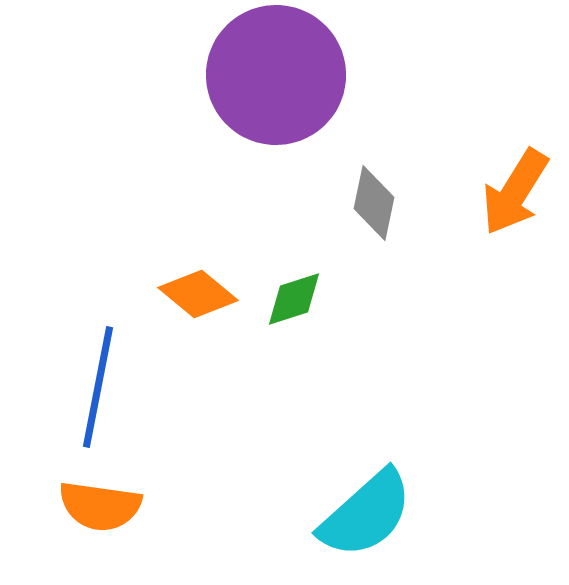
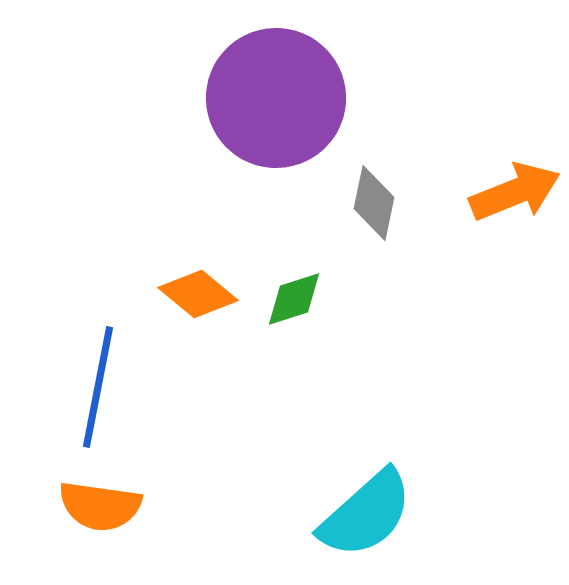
purple circle: moved 23 px down
orange arrow: rotated 144 degrees counterclockwise
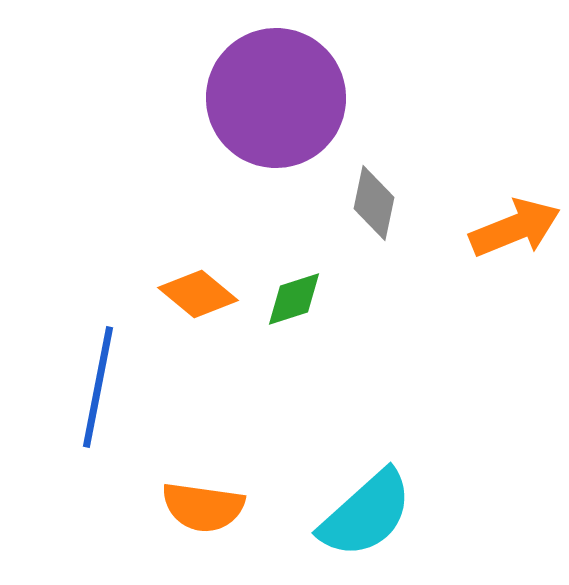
orange arrow: moved 36 px down
orange semicircle: moved 103 px right, 1 px down
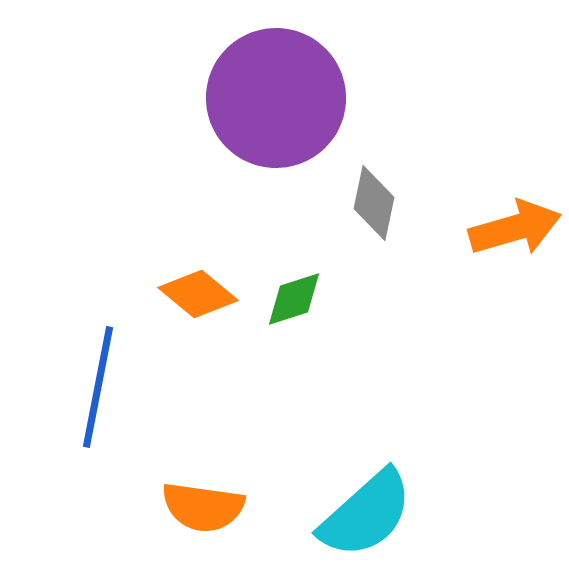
orange arrow: rotated 6 degrees clockwise
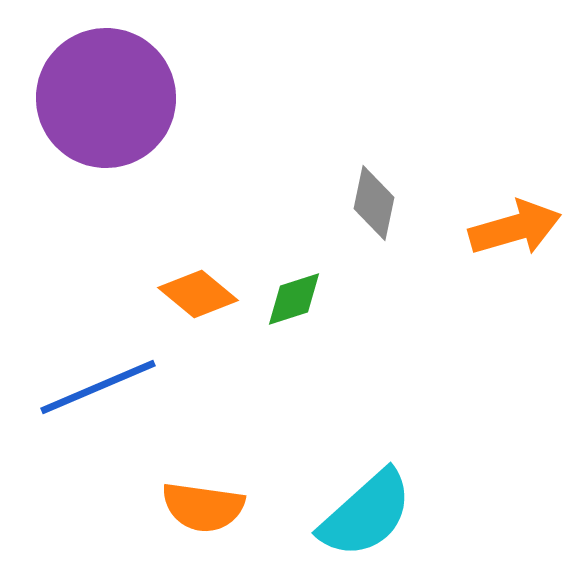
purple circle: moved 170 px left
blue line: rotated 56 degrees clockwise
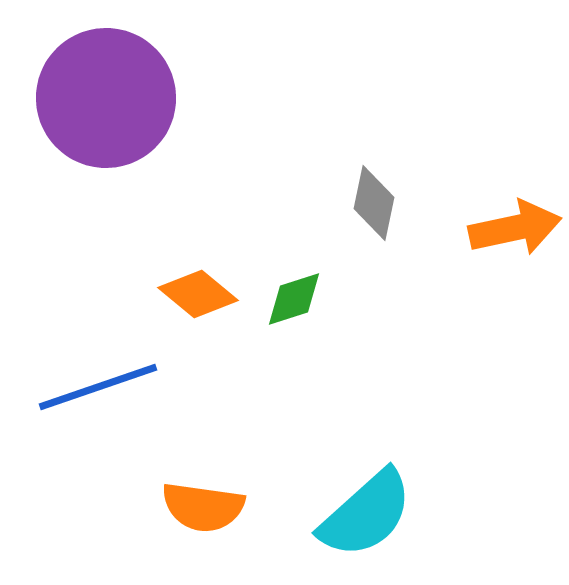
orange arrow: rotated 4 degrees clockwise
blue line: rotated 4 degrees clockwise
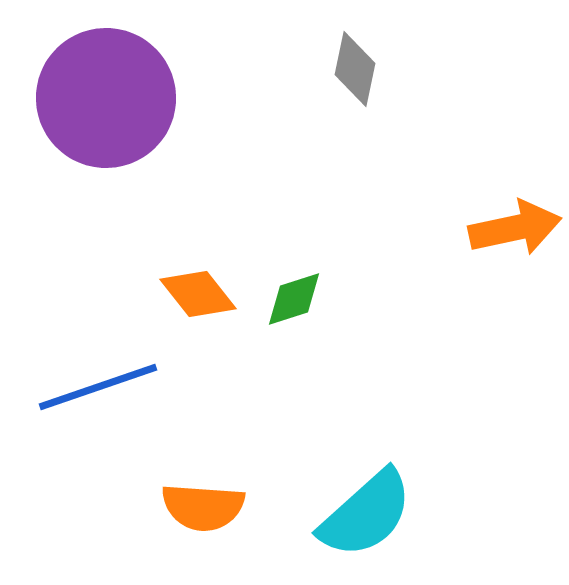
gray diamond: moved 19 px left, 134 px up
orange diamond: rotated 12 degrees clockwise
orange semicircle: rotated 4 degrees counterclockwise
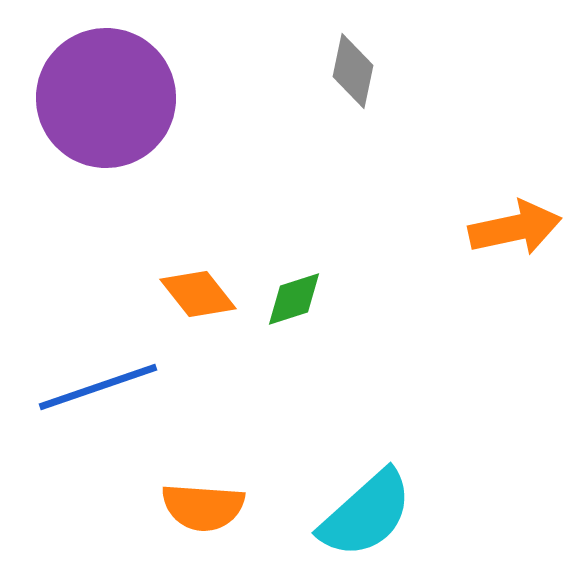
gray diamond: moved 2 px left, 2 px down
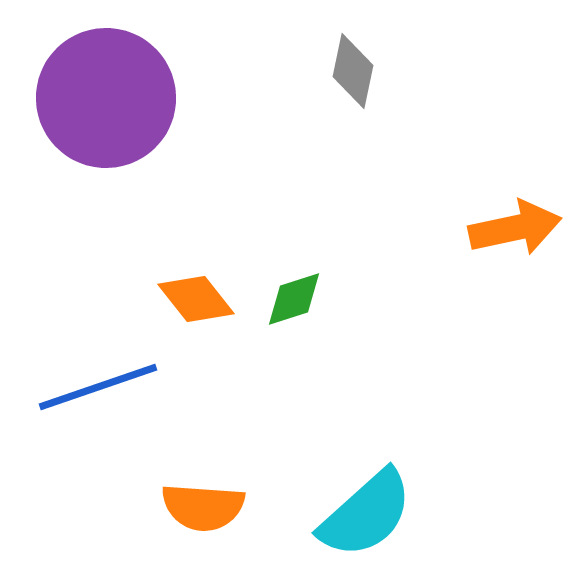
orange diamond: moved 2 px left, 5 px down
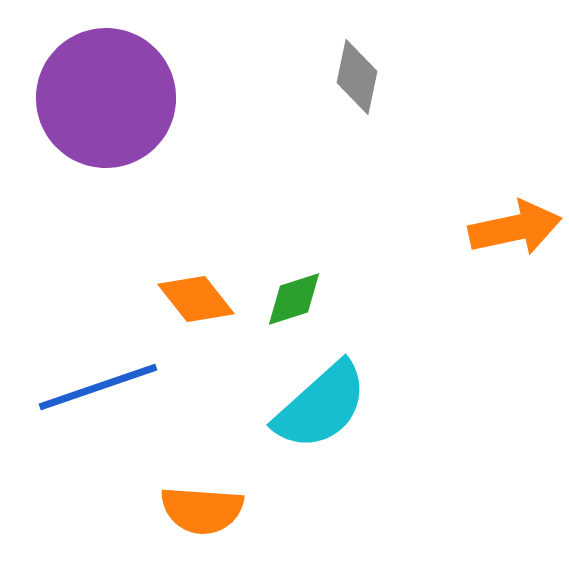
gray diamond: moved 4 px right, 6 px down
orange semicircle: moved 1 px left, 3 px down
cyan semicircle: moved 45 px left, 108 px up
